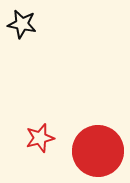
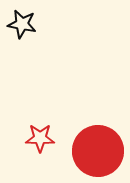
red star: rotated 16 degrees clockwise
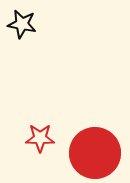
red circle: moved 3 px left, 2 px down
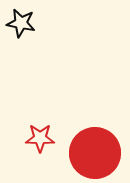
black star: moved 1 px left, 1 px up
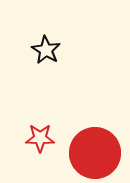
black star: moved 25 px right, 27 px down; rotated 20 degrees clockwise
